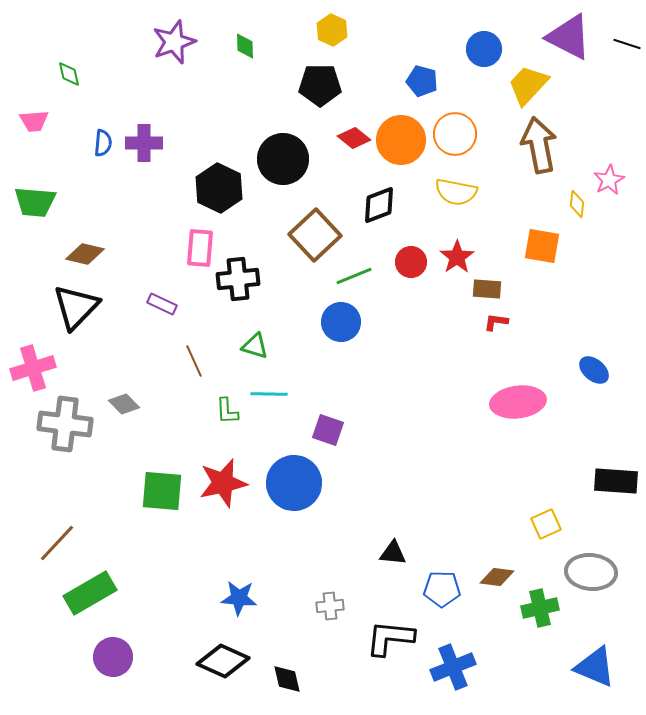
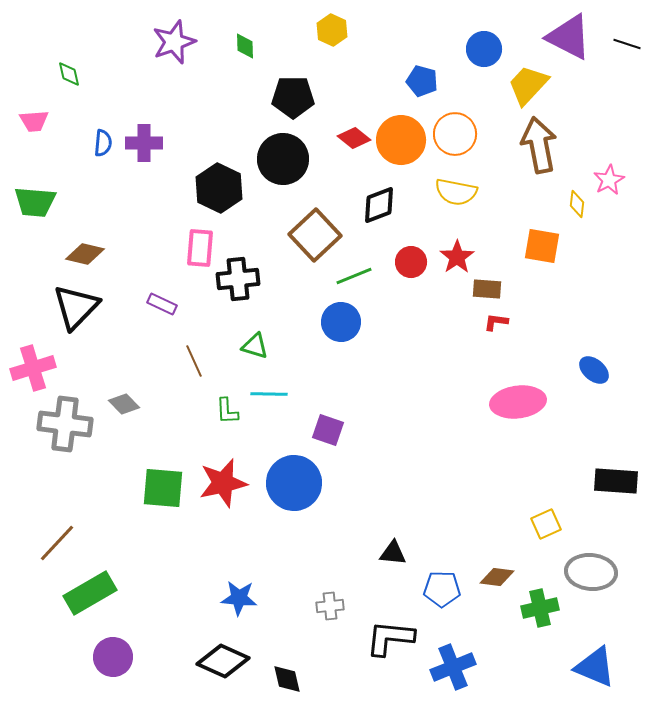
black pentagon at (320, 85): moved 27 px left, 12 px down
green square at (162, 491): moved 1 px right, 3 px up
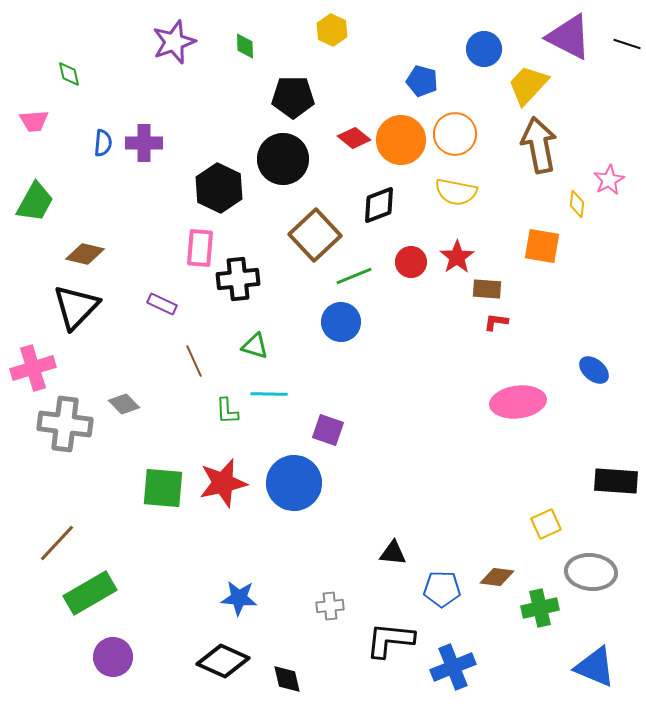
green trapezoid at (35, 202): rotated 66 degrees counterclockwise
black L-shape at (390, 638): moved 2 px down
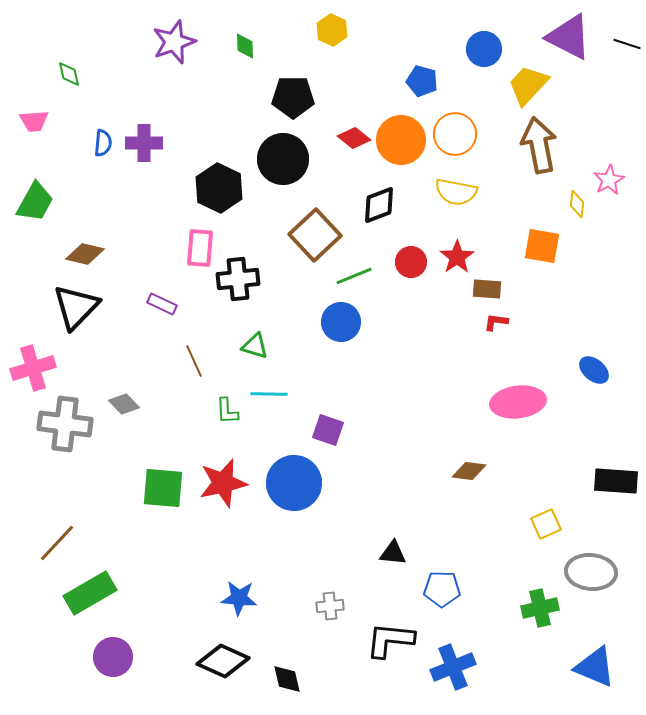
brown diamond at (497, 577): moved 28 px left, 106 px up
